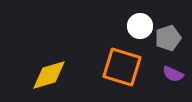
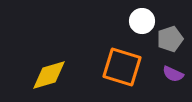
white circle: moved 2 px right, 5 px up
gray pentagon: moved 2 px right, 1 px down
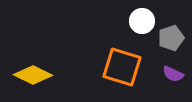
gray pentagon: moved 1 px right, 1 px up
yellow diamond: moved 16 px left; rotated 42 degrees clockwise
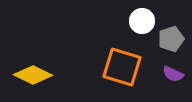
gray pentagon: moved 1 px down
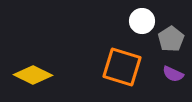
gray pentagon: rotated 15 degrees counterclockwise
